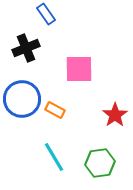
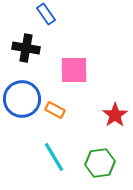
black cross: rotated 32 degrees clockwise
pink square: moved 5 px left, 1 px down
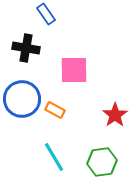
green hexagon: moved 2 px right, 1 px up
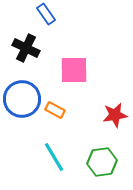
black cross: rotated 16 degrees clockwise
red star: rotated 25 degrees clockwise
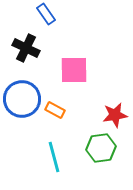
cyan line: rotated 16 degrees clockwise
green hexagon: moved 1 px left, 14 px up
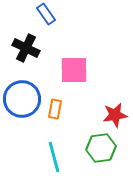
orange rectangle: moved 1 px up; rotated 72 degrees clockwise
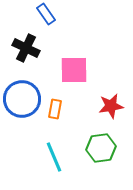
red star: moved 4 px left, 9 px up
cyan line: rotated 8 degrees counterclockwise
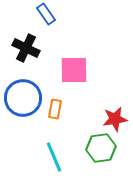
blue circle: moved 1 px right, 1 px up
red star: moved 4 px right, 13 px down
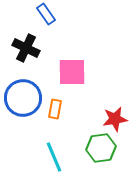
pink square: moved 2 px left, 2 px down
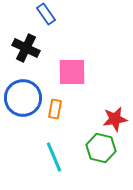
green hexagon: rotated 20 degrees clockwise
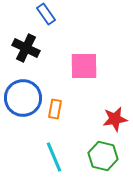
pink square: moved 12 px right, 6 px up
green hexagon: moved 2 px right, 8 px down
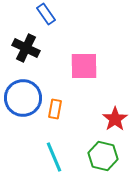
red star: rotated 25 degrees counterclockwise
